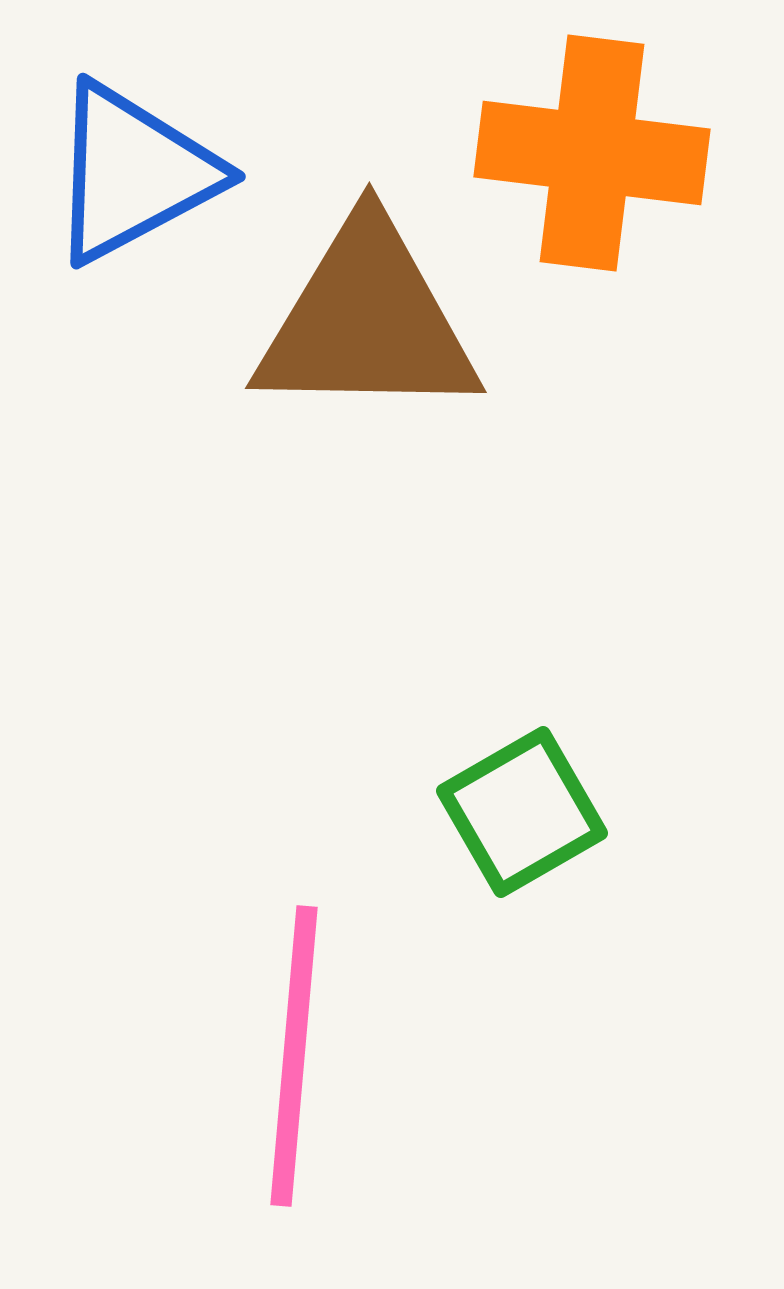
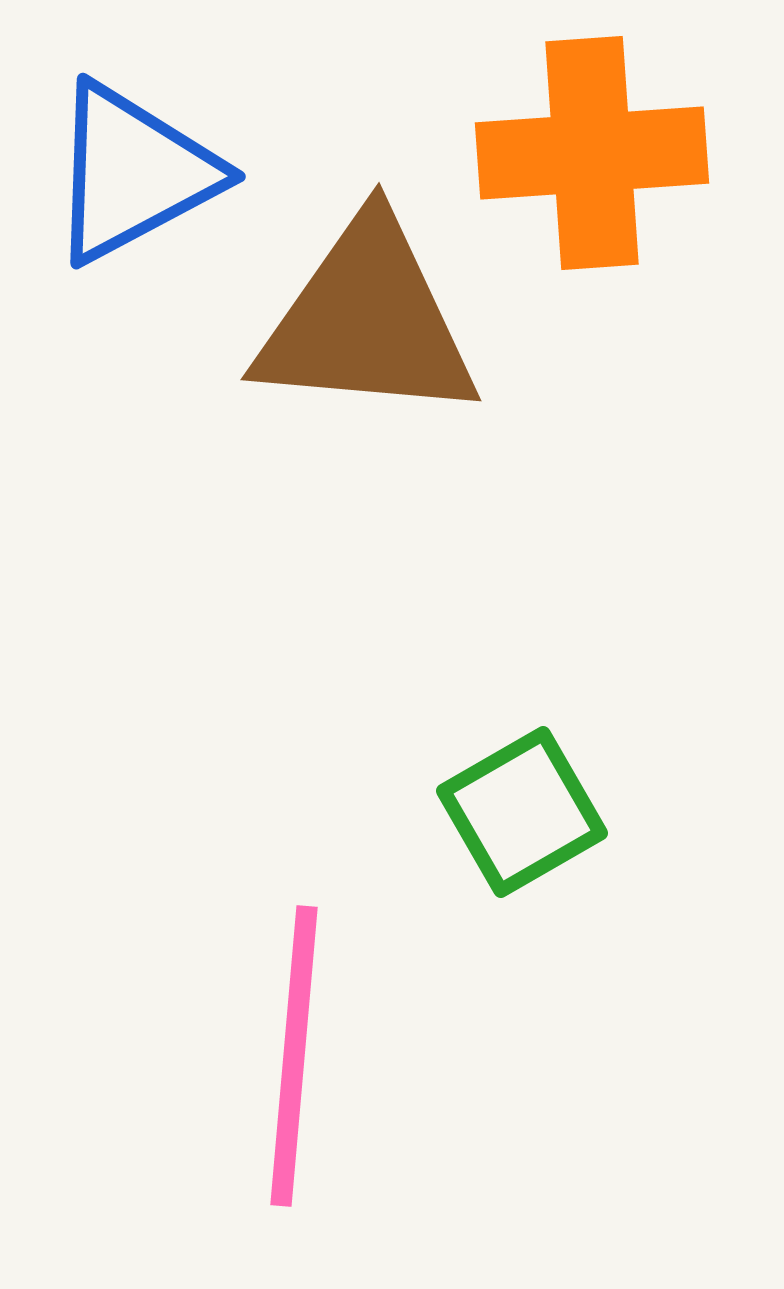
orange cross: rotated 11 degrees counterclockwise
brown triangle: rotated 4 degrees clockwise
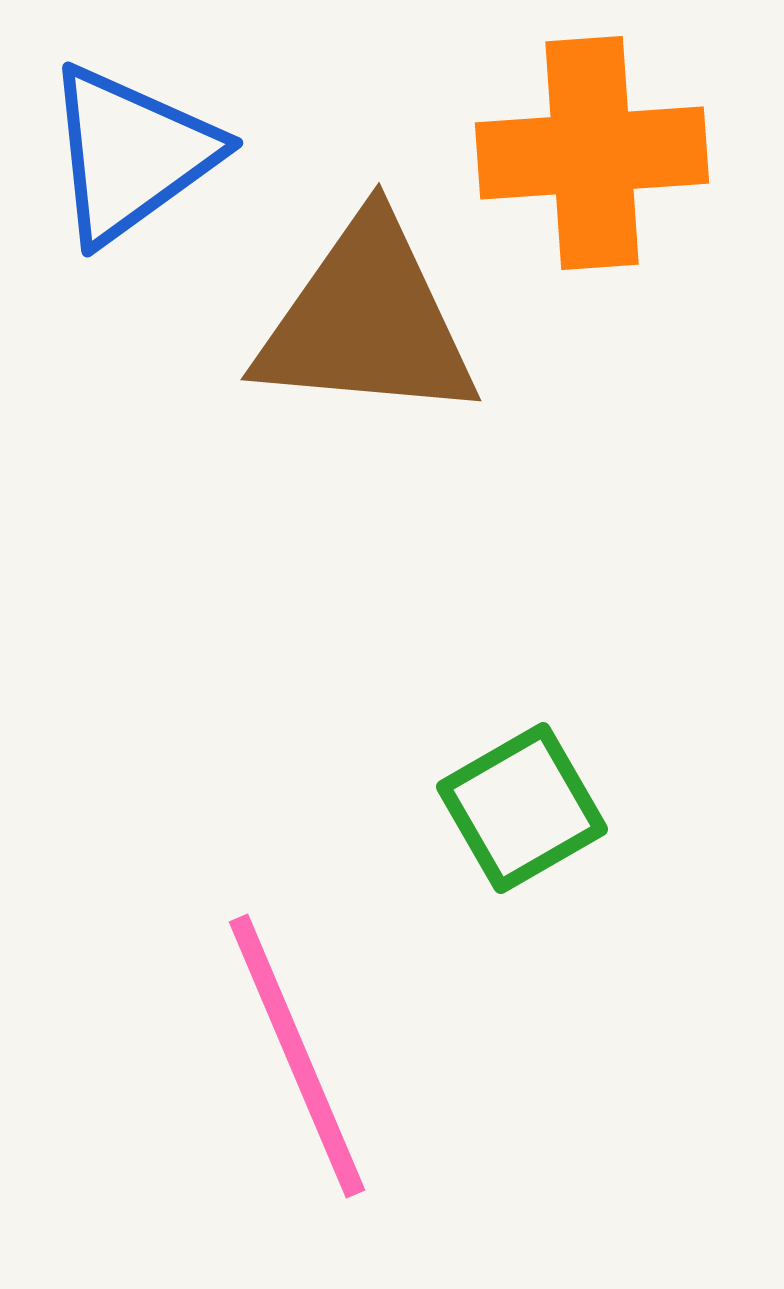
blue triangle: moved 2 px left, 19 px up; rotated 8 degrees counterclockwise
green square: moved 4 px up
pink line: moved 3 px right; rotated 28 degrees counterclockwise
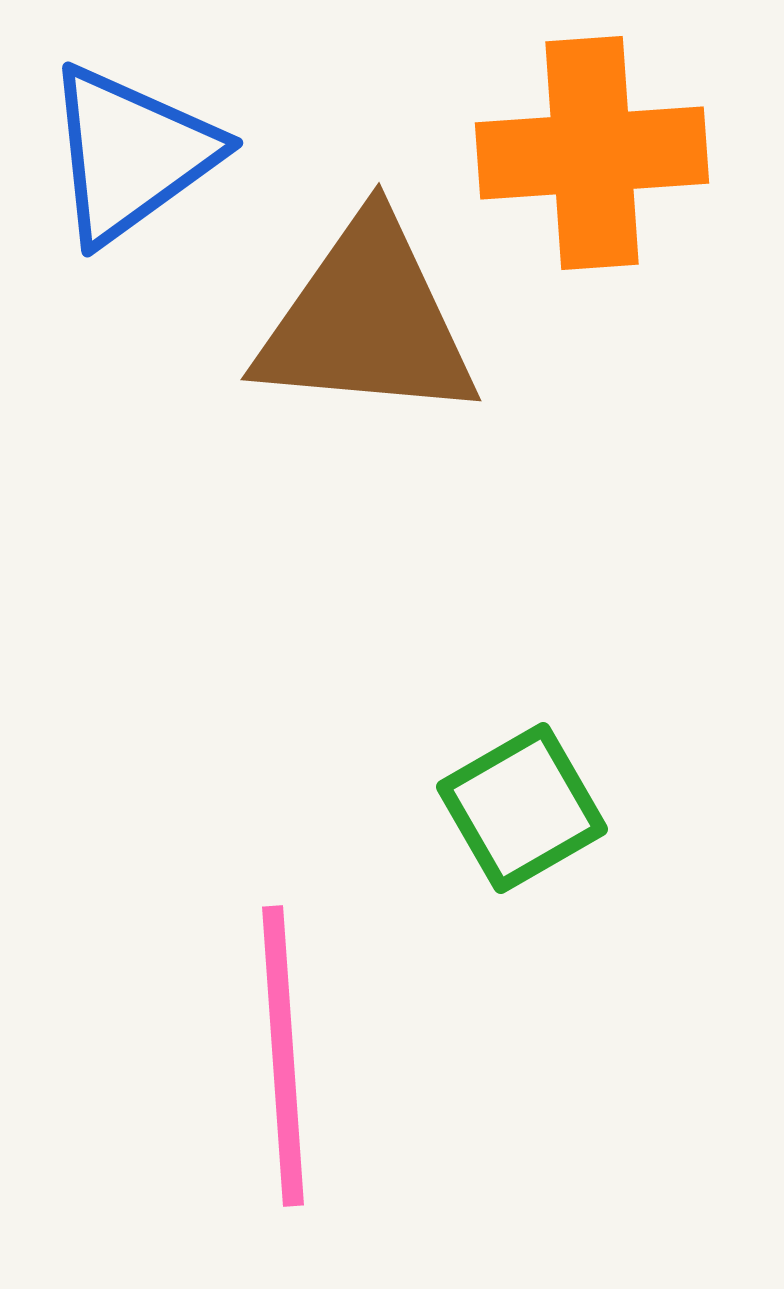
pink line: moved 14 px left; rotated 19 degrees clockwise
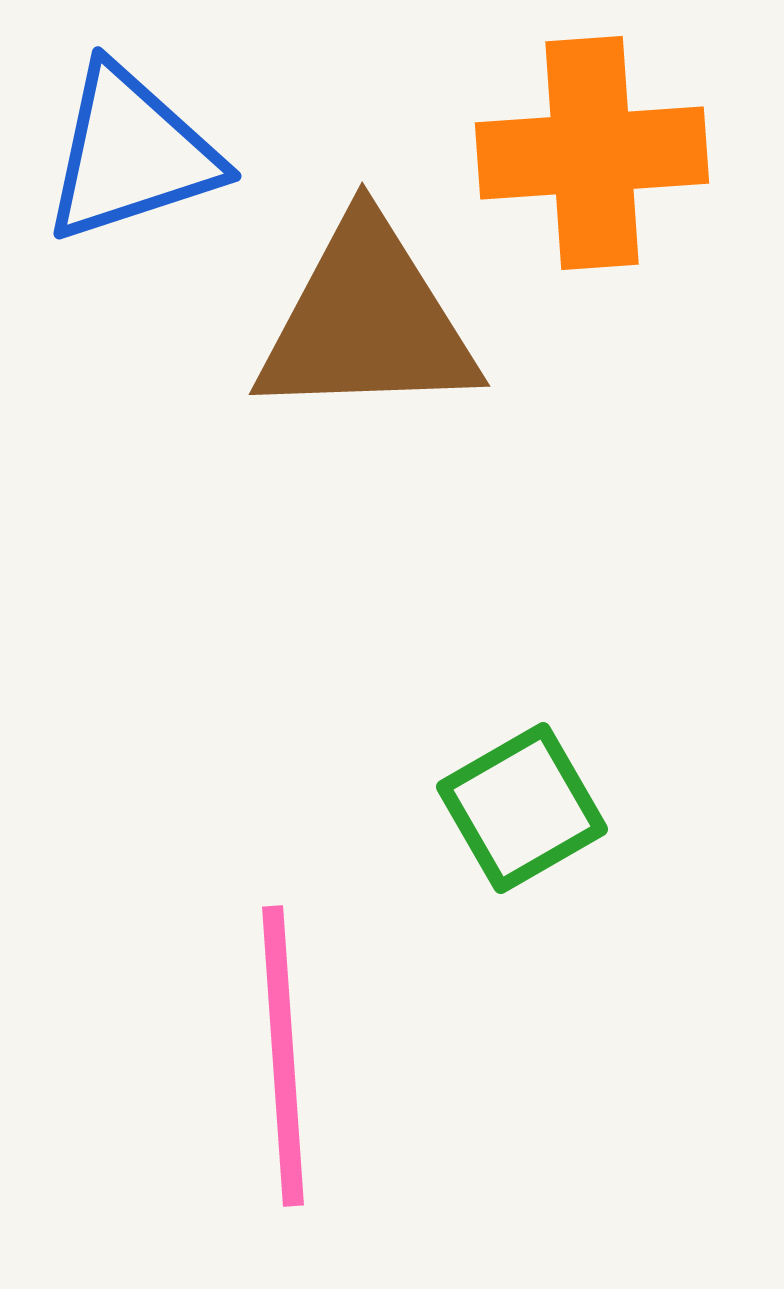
blue triangle: rotated 18 degrees clockwise
brown triangle: rotated 7 degrees counterclockwise
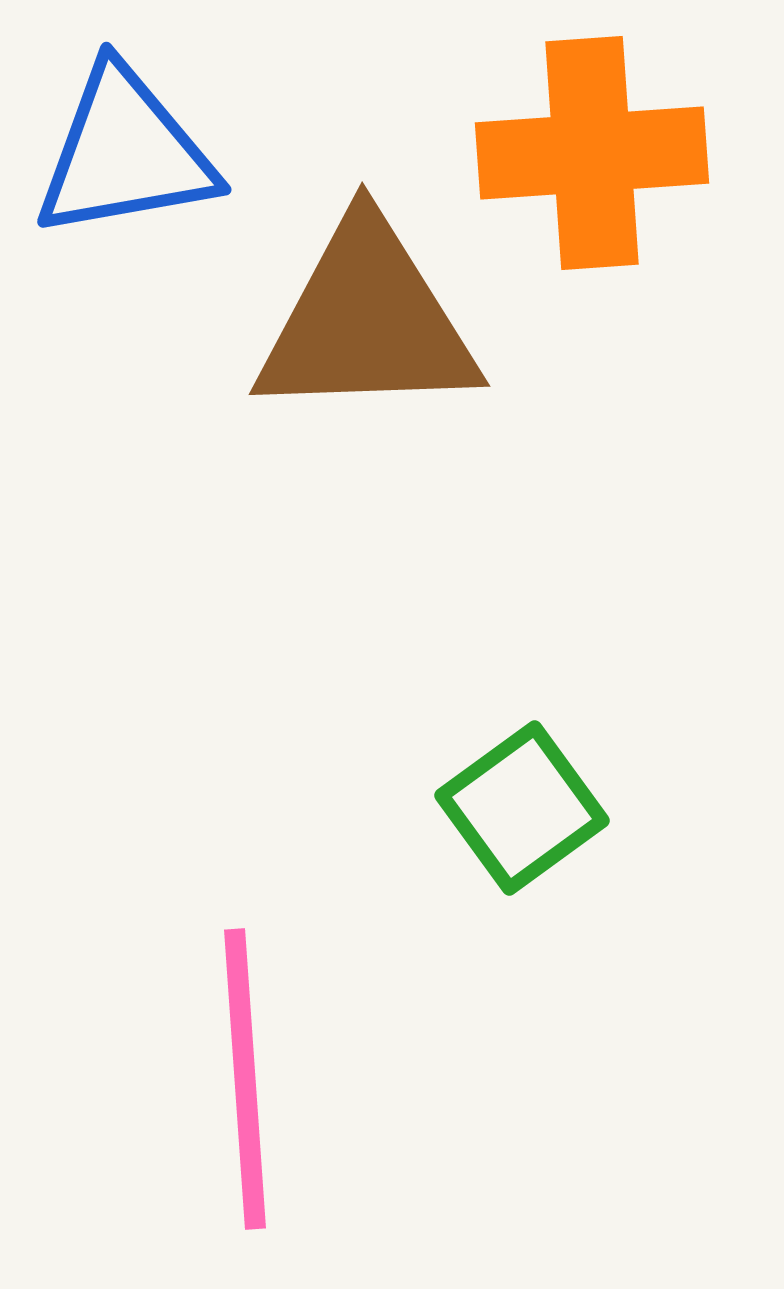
blue triangle: moved 6 px left, 1 px up; rotated 8 degrees clockwise
green square: rotated 6 degrees counterclockwise
pink line: moved 38 px left, 23 px down
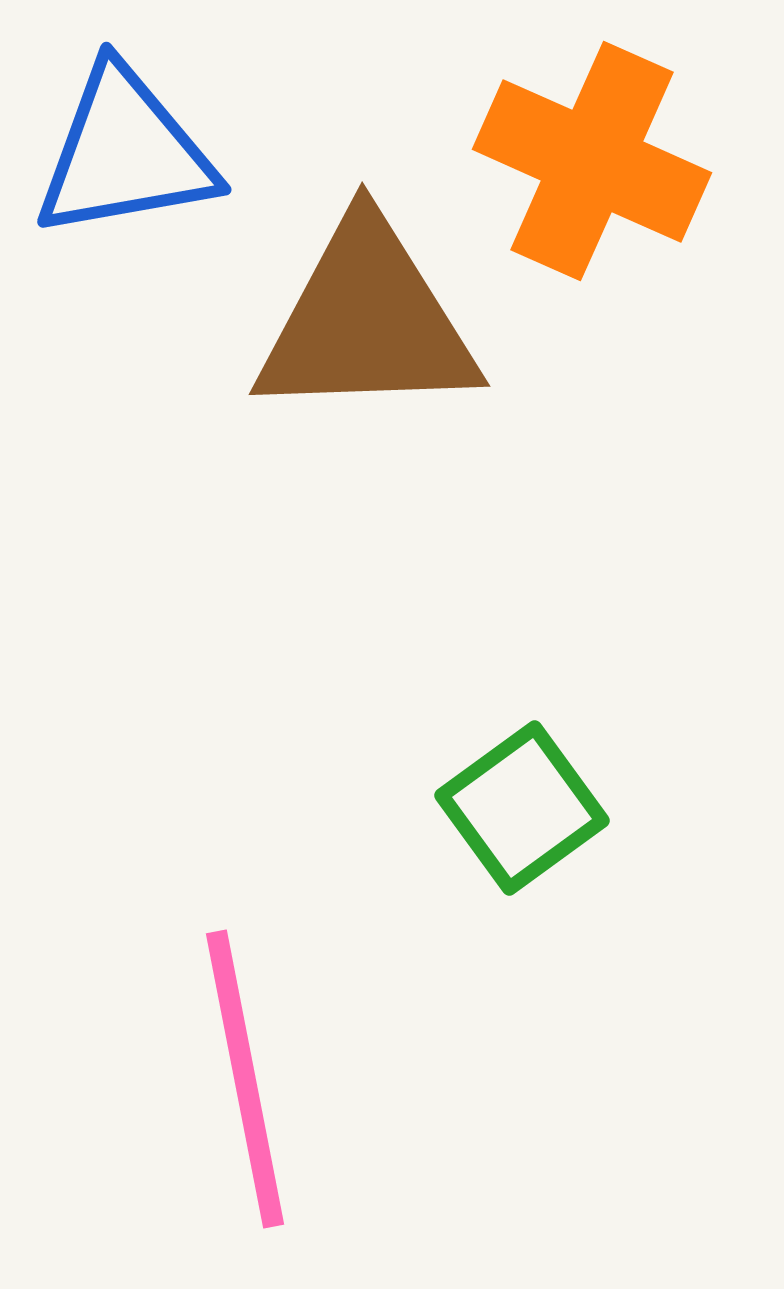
orange cross: moved 8 px down; rotated 28 degrees clockwise
pink line: rotated 7 degrees counterclockwise
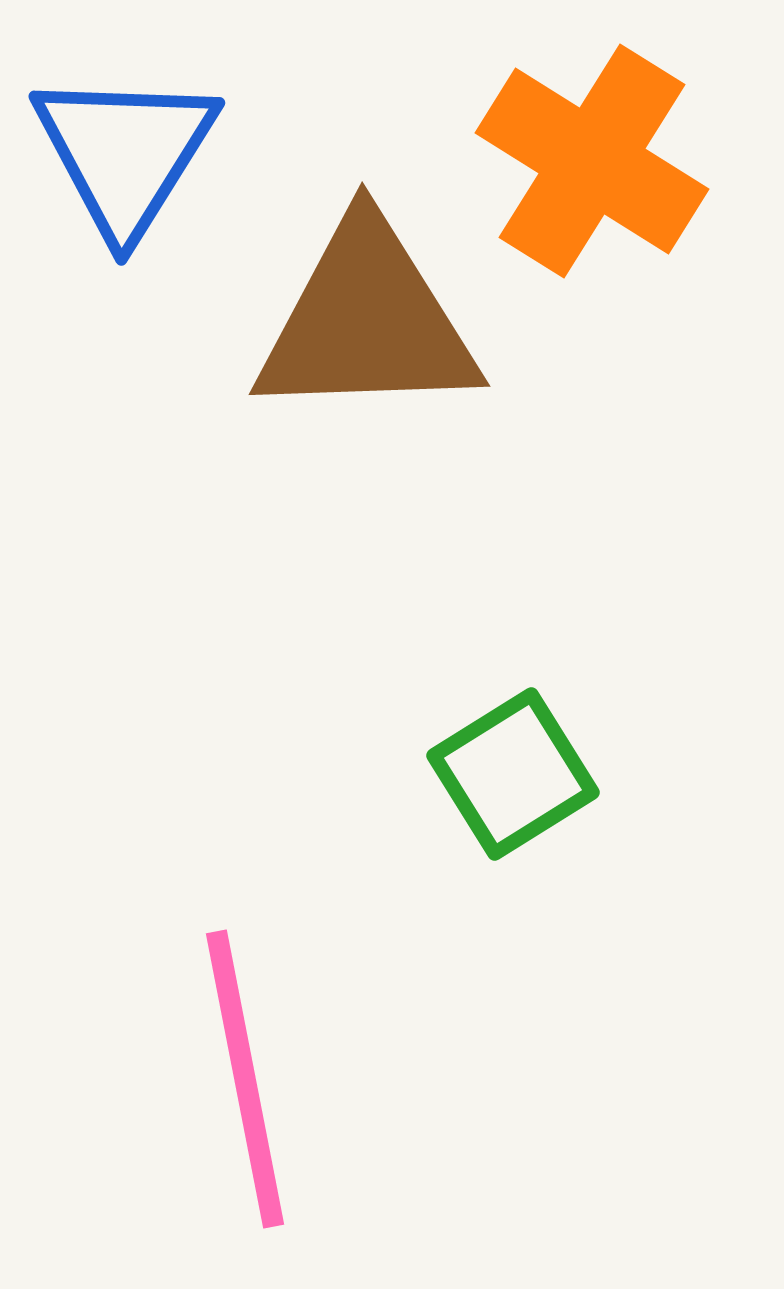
blue triangle: rotated 48 degrees counterclockwise
orange cross: rotated 8 degrees clockwise
green square: moved 9 px left, 34 px up; rotated 4 degrees clockwise
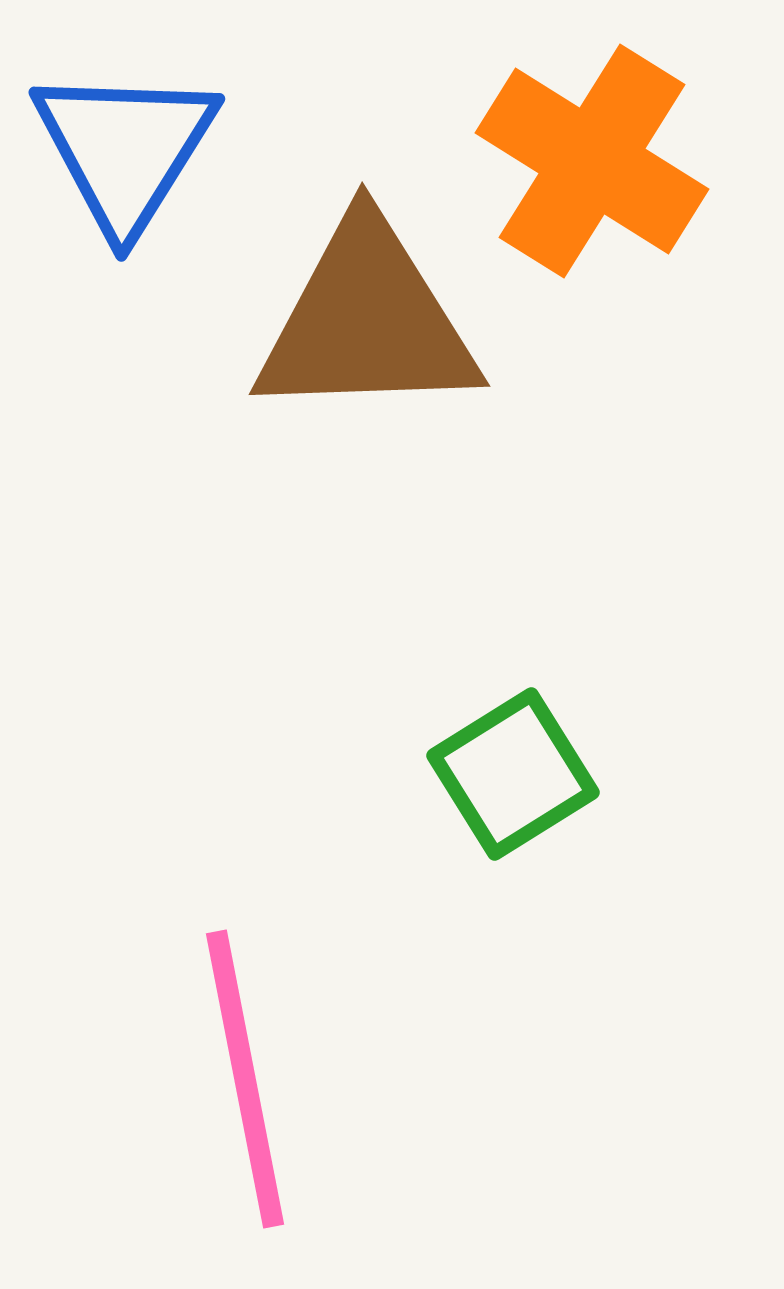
blue triangle: moved 4 px up
